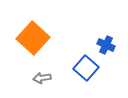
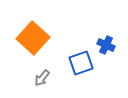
blue square: moved 5 px left, 5 px up; rotated 30 degrees clockwise
gray arrow: rotated 42 degrees counterclockwise
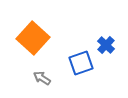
blue cross: rotated 18 degrees clockwise
gray arrow: rotated 84 degrees clockwise
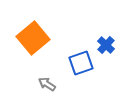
orange square: rotated 8 degrees clockwise
gray arrow: moved 5 px right, 6 px down
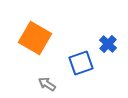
orange square: moved 2 px right; rotated 20 degrees counterclockwise
blue cross: moved 2 px right, 1 px up
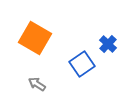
blue square: moved 1 px right, 1 px down; rotated 15 degrees counterclockwise
gray arrow: moved 10 px left
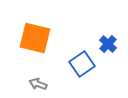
orange square: rotated 16 degrees counterclockwise
gray arrow: moved 1 px right; rotated 12 degrees counterclockwise
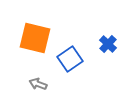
blue square: moved 12 px left, 5 px up
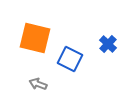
blue square: rotated 30 degrees counterclockwise
